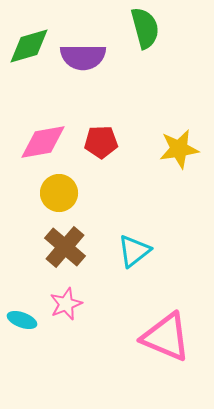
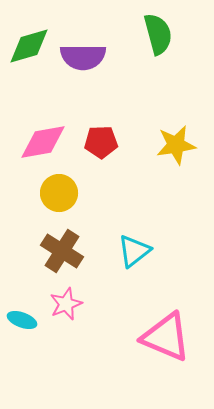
green semicircle: moved 13 px right, 6 px down
yellow star: moved 3 px left, 4 px up
brown cross: moved 3 px left, 4 px down; rotated 9 degrees counterclockwise
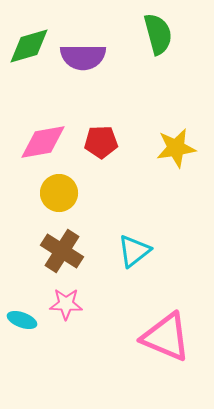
yellow star: moved 3 px down
pink star: rotated 24 degrees clockwise
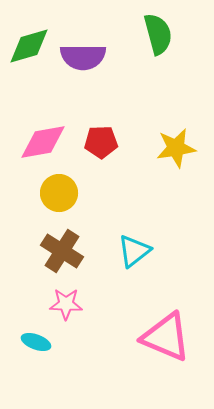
cyan ellipse: moved 14 px right, 22 px down
